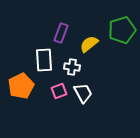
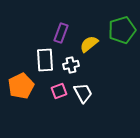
white rectangle: moved 1 px right
white cross: moved 1 px left, 2 px up; rotated 21 degrees counterclockwise
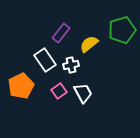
purple rectangle: rotated 18 degrees clockwise
white rectangle: rotated 30 degrees counterclockwise
pink square: rotated 14 degrees counterclockwise
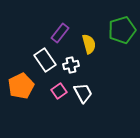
purple rectangle: moved 1 px left
yellow semicircle: rotated 114 degrees clockwise
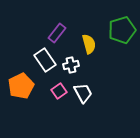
purple rectangle: moved 3 px left
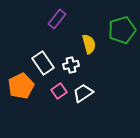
purple rectangle: moved 14 px up
white rectangle: moved 2 px left, 3 px down
white trapezoid: rotated 95 degrees counterclockwise
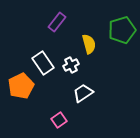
purple rectangle: moved 3 px down
white cross: rotated 14 degrees counterclockwise
pink square: moved 29 px down
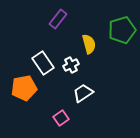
purple rectangle: moved 1 px right, 3 px up
orange pentagon: moved 3 px right, 2 px down; rotated 15 degrees clockwise
pink square: moved 2 px right, 2 px up
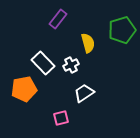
yellow semicircle: moved 1 px left, 1 px up
white rectangle: rotated 10 degrees counterclockwise
orange pentagon: moved 1 px down
white trapezoid: moved 1 px right
pink square: rotated 21 degrees clockwise
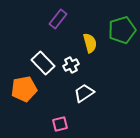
yellow semicircle: moved 2 px right
pink square: moved 1 px left, 6 px down
